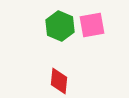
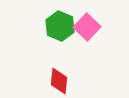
pink square: moved 5 px left, 2 px down; rotated 36 degrees counterclockwise
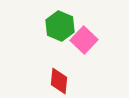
pink square: moved 3 px left, 13 px down
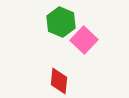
green hexagon: moved 1 px right, 4 px up
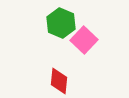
green hexagon: moved 1 px down
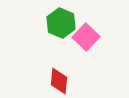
pink square: moved 2 px right, 3 px up
